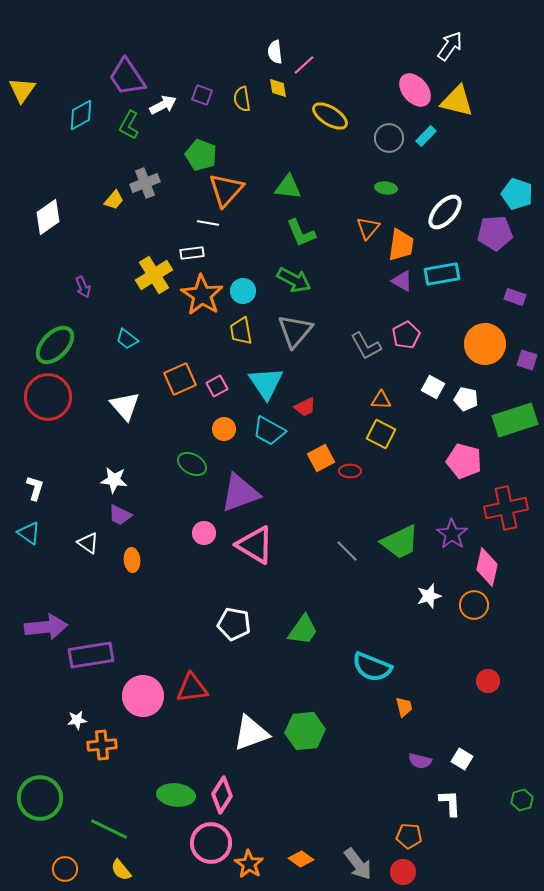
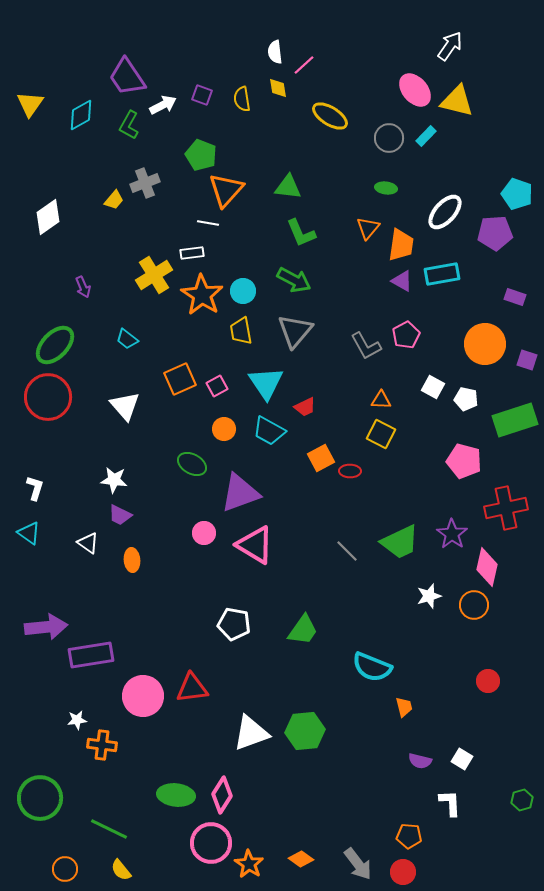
yellow triangle at (22, 90): moved 8 px right, 14 px down
orange cross at (102, 745): rotated 12 degrees clockwise
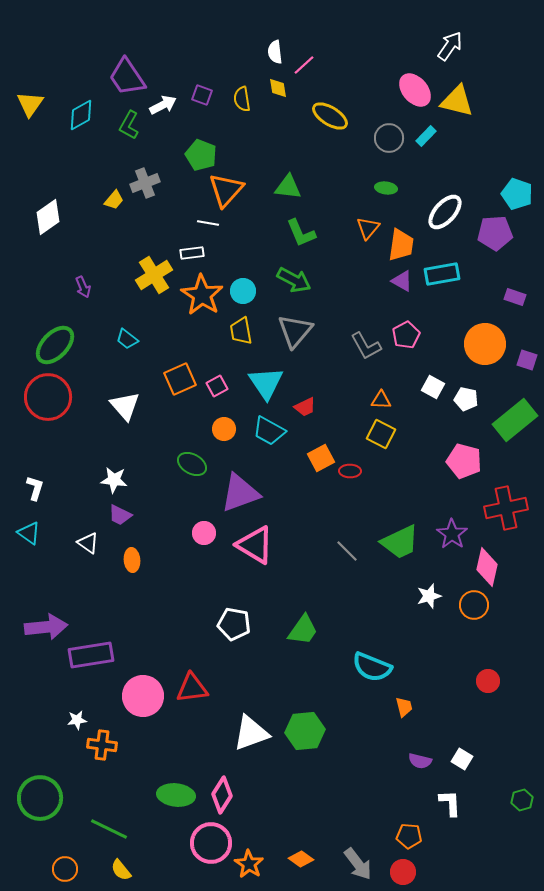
green rectangle at (515, 420): rotated 21 degrees counterclockwise
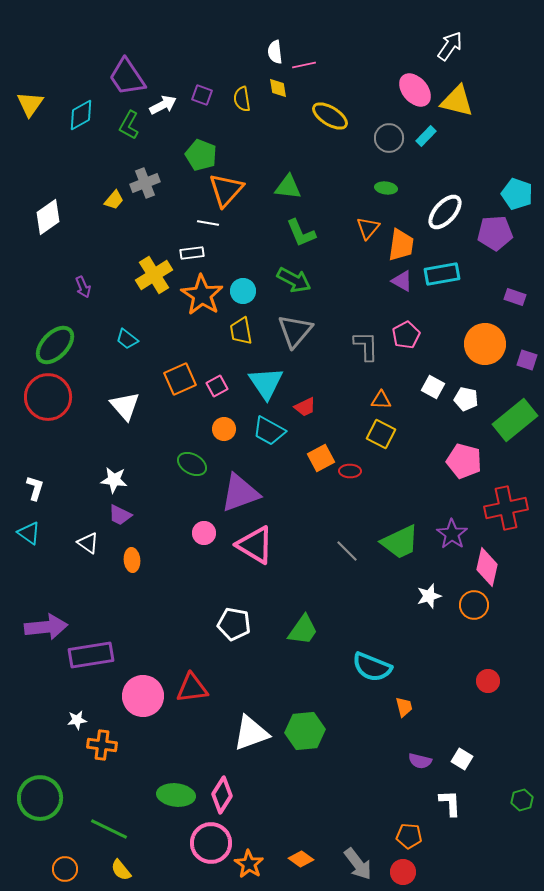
pink line at (304, 65): rotated 30 degrees clockwise
gray L-shape at (366, 346): rotated 152 degrees counterclockwise
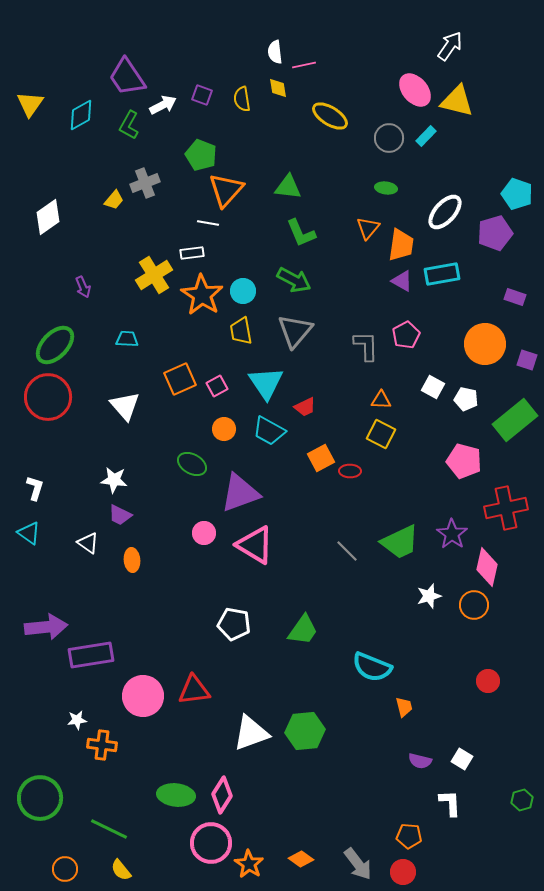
purple pentagon at (495, 233): rotated 12 degrees counterclockwise
cyan trapezoid at (127, 339): rotated 145 degrees clockwise
red triangle at (192, 688): moved 2 px right, 2 px down
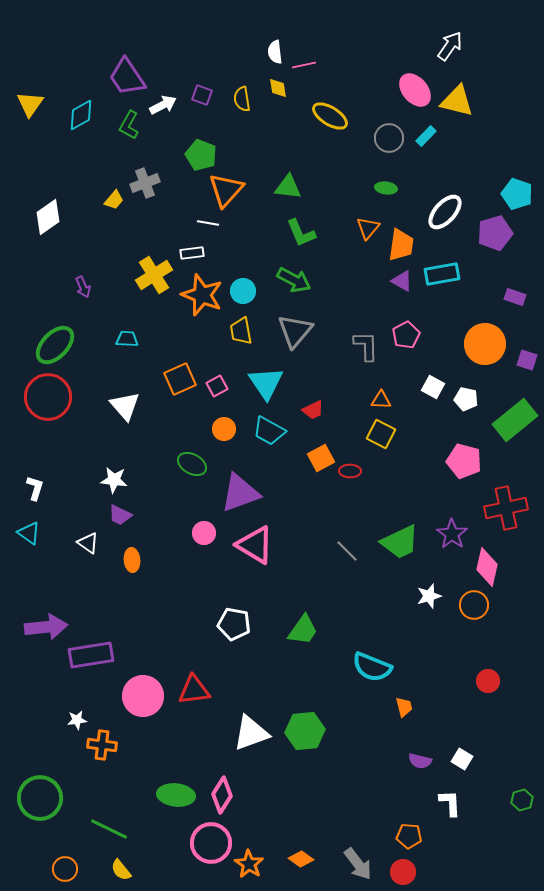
orange star at (202, 295): rotated 12 degrees counterclockwise
red trapezoid at (305, 407): moved 8 px right, 3 px down
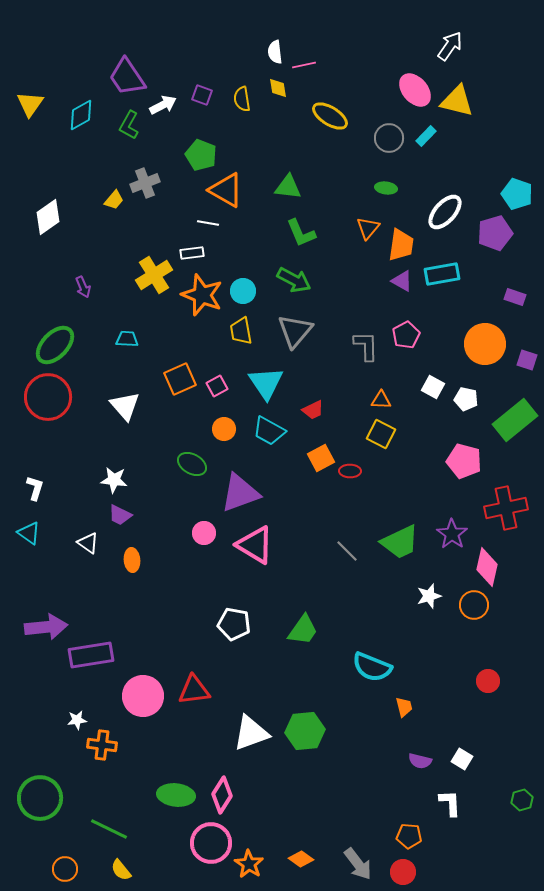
orange triangle at (226, 190): rotated 42 degrees counterclockwise
